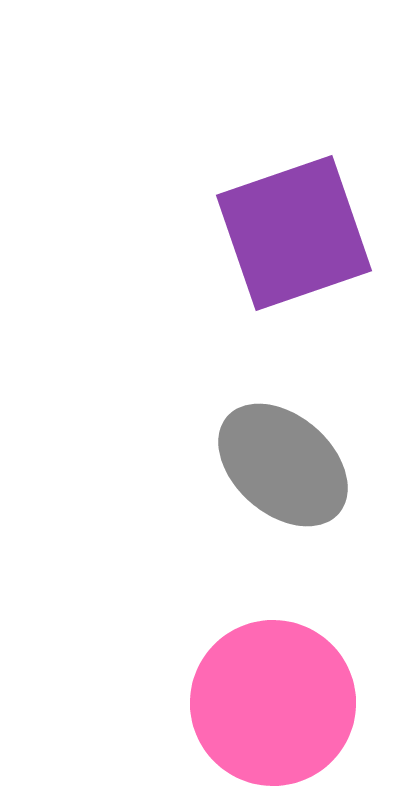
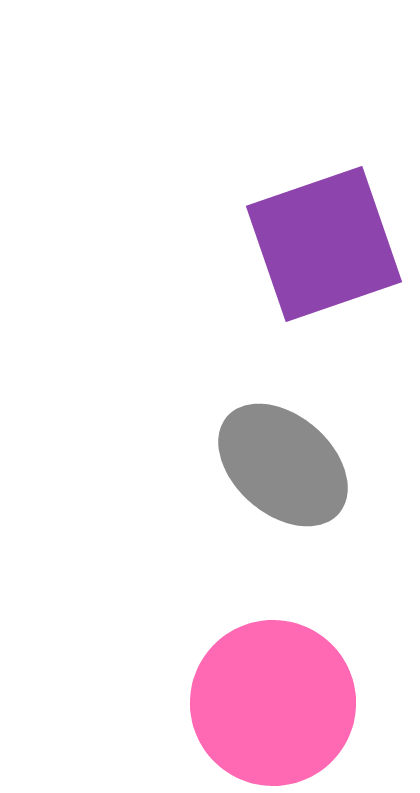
purple square: moved 30 px right, 11 px down
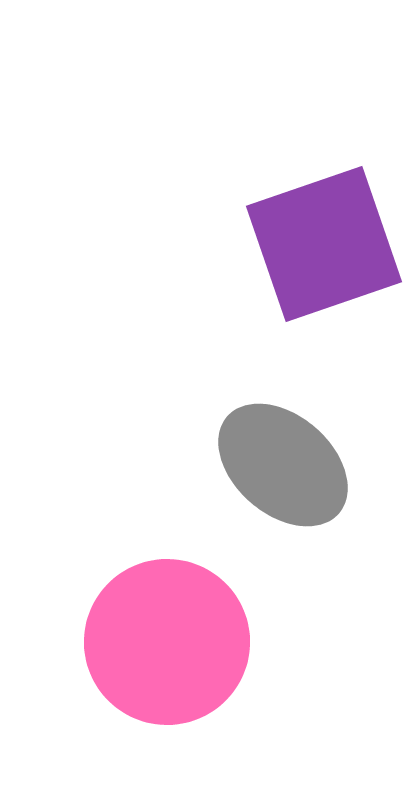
pink circle: moved 106 px left, 61 px up
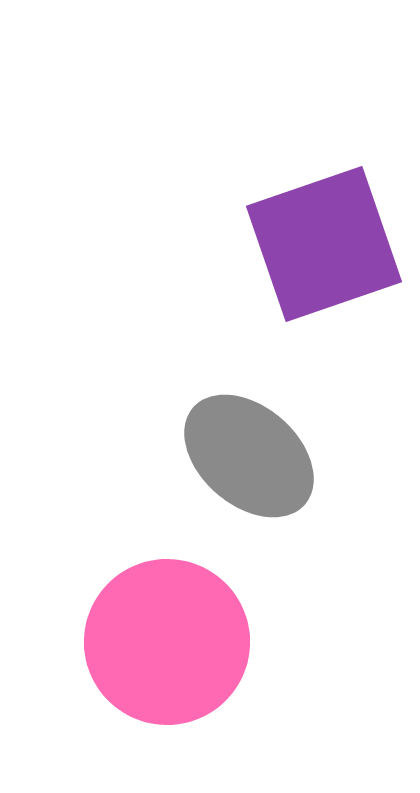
gray ellipse: moved 34 px left, 9 px up
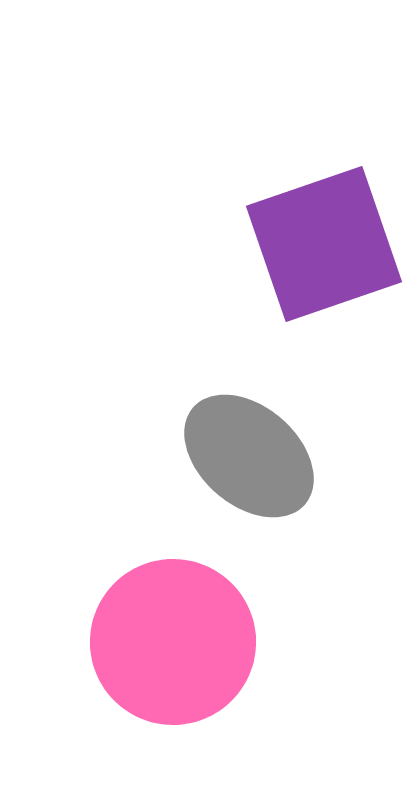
pink circle: moved 6 px right
